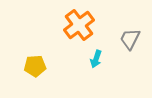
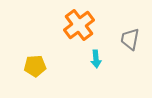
gray trapezoid: rotated 15 degrees counterclockwise
cyan arrow: rotated 24 degrees counterclockwise
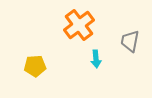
gray trapezoid: moved 2 px down
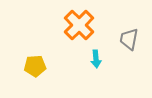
orange cross: rotated 8 degrees counterclockwise
gray trapezoid: moved 1 px left, 2 px up
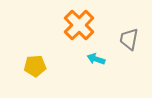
cyan arrow: rotated 114 degrees clockwise
